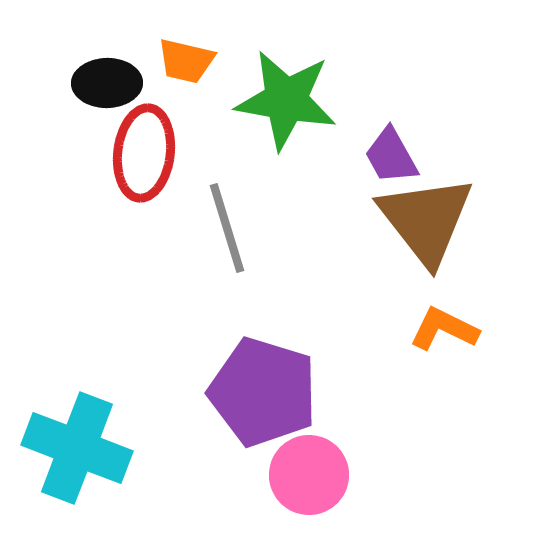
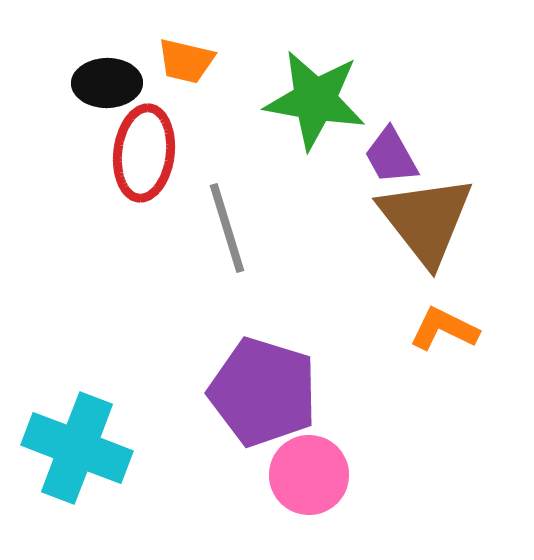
green star: moved 29 px right
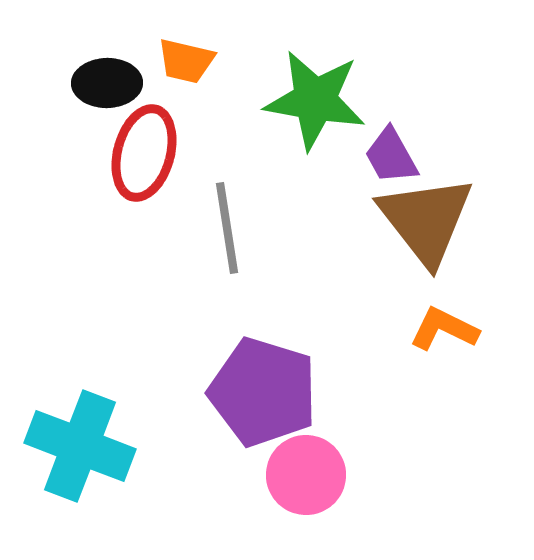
red ellipse: rotated 8 degrees clockwise
gray line: rotated 8 degrees clockwise
cyan cross: moved 3 px right, 2 px up
pink circle: moved 3 px left
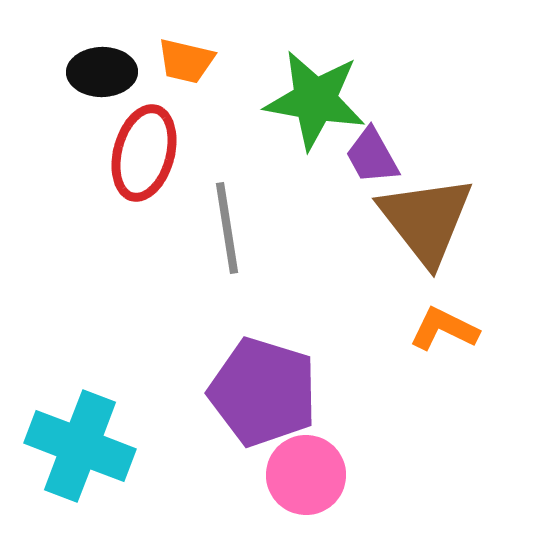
black ellipse: moved 5 px left, 11 px up
purple trapezoid: moved 19 px left
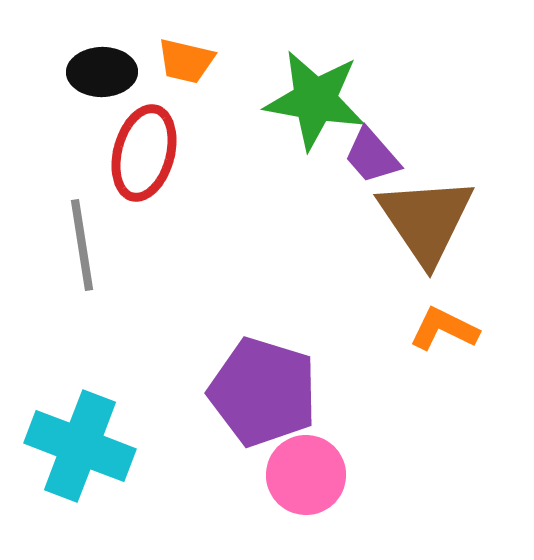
purple trapezoid: rotated 12 degrees counterclockwise
brown triangle: rotated 4 degrees clockwise
gray line: moved 145 px left, 17 px down
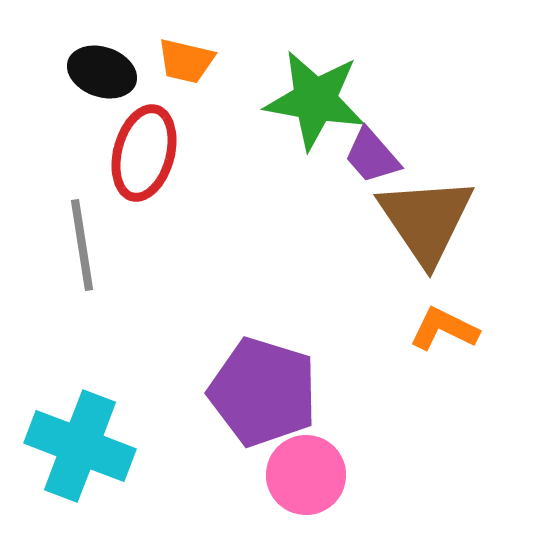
black ellipse: rotated 20 degrees clockwise
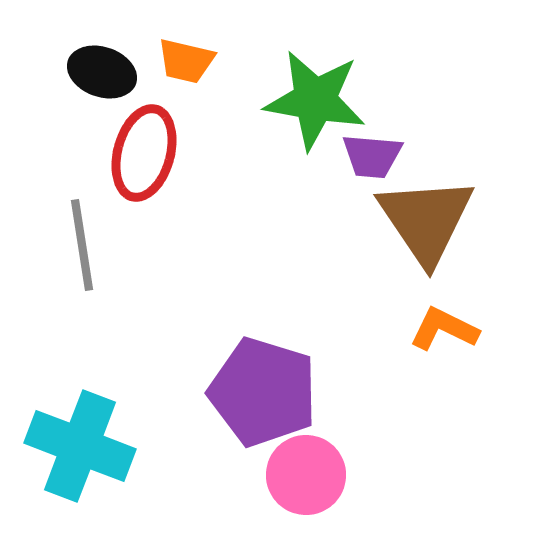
purple trapezoid: rotated 44 degrees counterclockwise
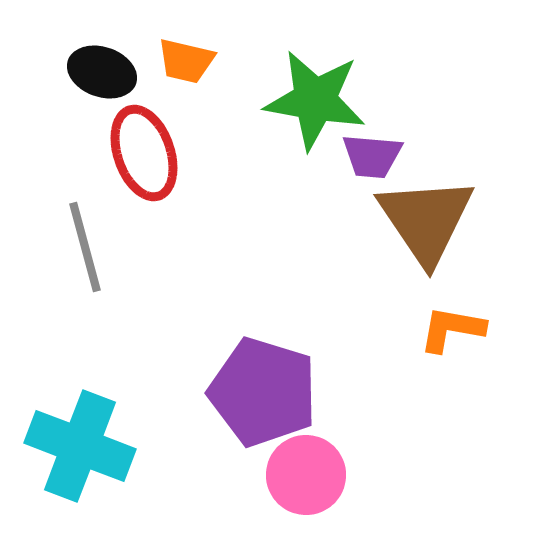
red ellipse: rotated 34 degrees counterclockwise
gray line: moved 3 px right, 2 px down; rotated 6 degrees counterclockwise
orange L-shape: moved 8 px right; rotated 16 degrees counterclockwise
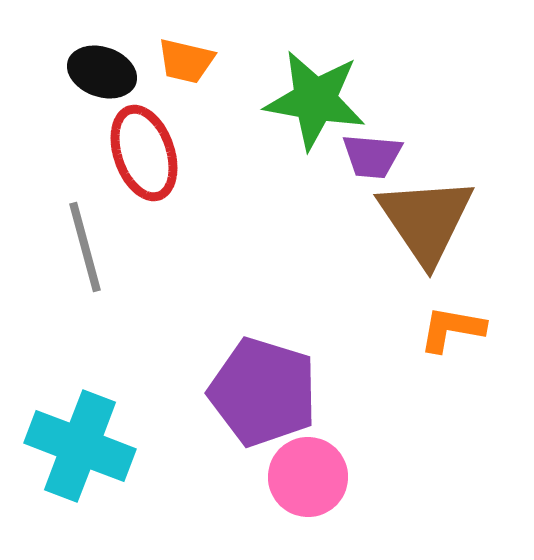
pink circle: moved 2 px right, 2 px down
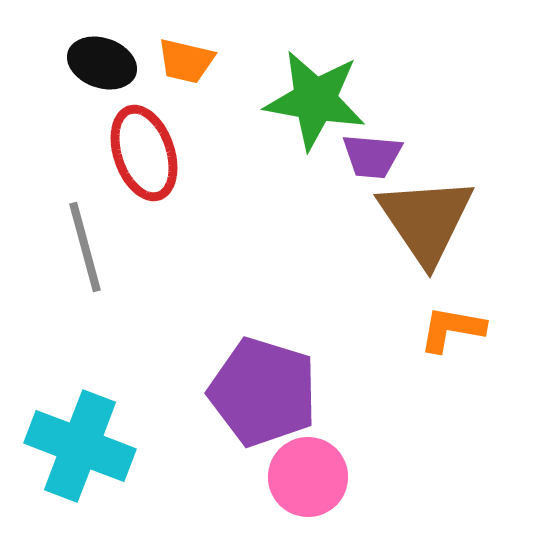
black ellipse: moved 9 px up
